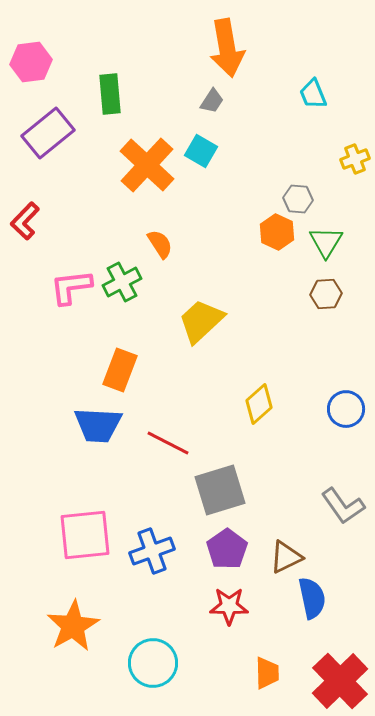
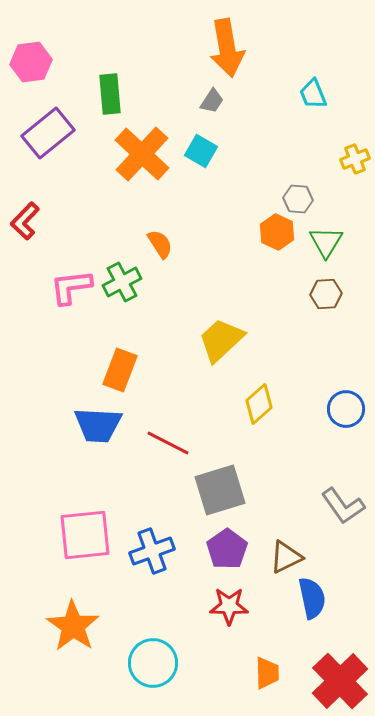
orange cross: moved 5 px left, 11 px up
yellow trapezoid: moved 20 px right, 19 px down
orange star: rotated 8 degrees counterclockwise
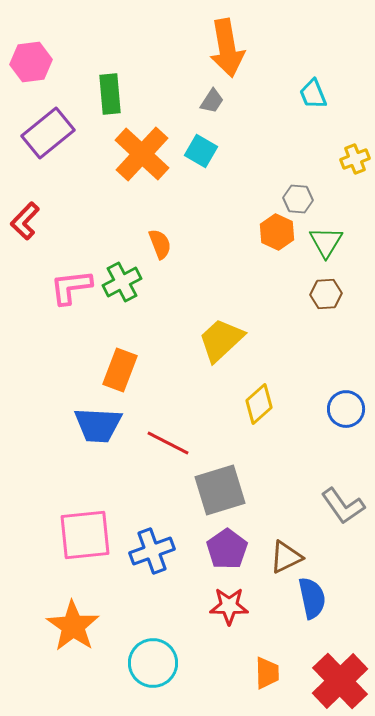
orange semicircle: rotated 12 degrees clockwise
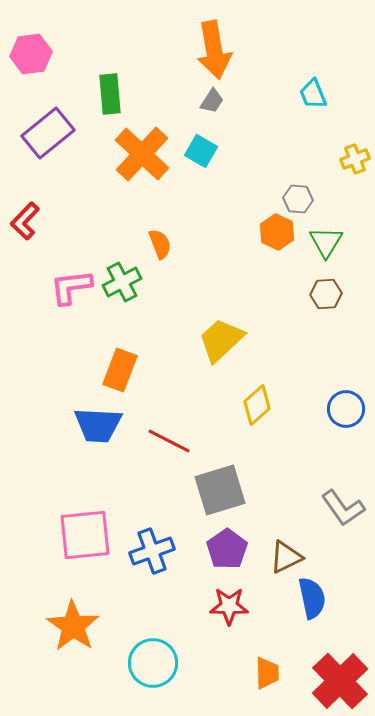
orange arrow: moved 13 px left, 2 px down
pink hexagon: moved 8 px up
yellow diamond: moved 2 px left, 1 px down
red line: moved 1 px right, 2 px up
gray L-shape: moved 2 px down
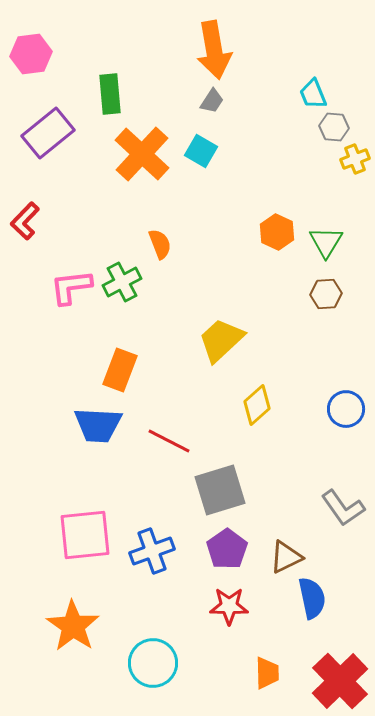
gray hexagon: moved 36 px right, 72 px up
